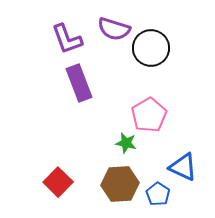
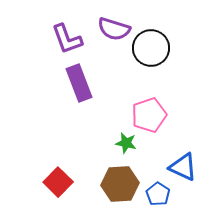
pink pentagon: rotated 12 degrees clockwise
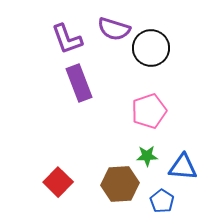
pink pentagon: moved 4 px up
green star: moved 21 px right, 13 px down; rotated 15 degrees counterclockwise
blue triangle: rotated 20 degrees counterclockwise
blue pentagon: moved 4 px right, 7 px down
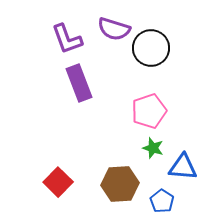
green star: moved 6 px right, 8 px up; rotated 20 degrees clockwise
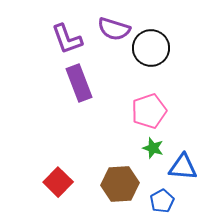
blue pentagon: rotated 10 degrees clockwise
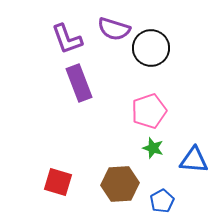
blue triangle: moved 11 px right, 7 px up
red square: rotated 28 degrees counterclockwise
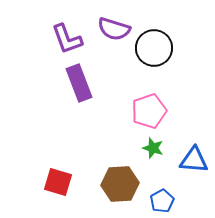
black circle: moved 3 px right
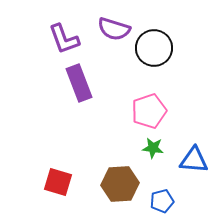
purple L-shape: moved 3 px left
green star: rotated 10 degrees counterclockwise
blue pentagon: rotated 15 degrees clockwise
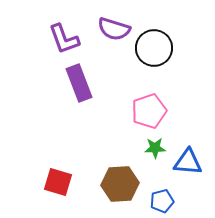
green star: moved 2 px right; rotated 10 degrees counterclockwise
blue triangle: moved 6 px left, 2 px down
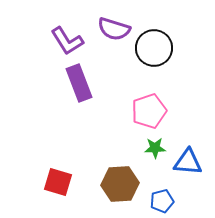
purple L-shape: moved 3 px right, 2 px down; rotated 12 degrees counterclockwise
